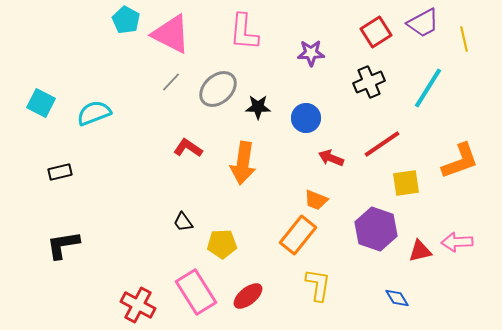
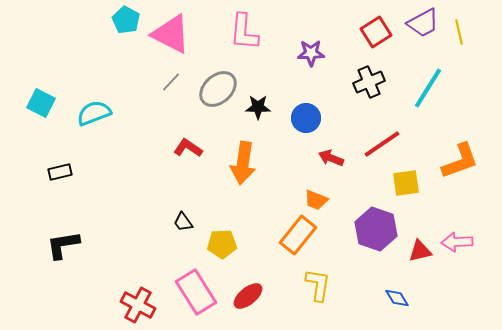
yellow line: moved 5 px left, 7 px up
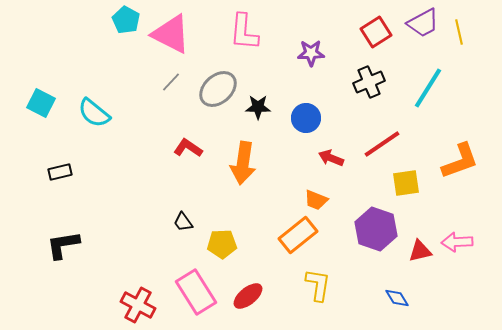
cyan semicircle: rotated 120 degrees counterclockwise
orange rectangle: rotated 12 degrees clockwise
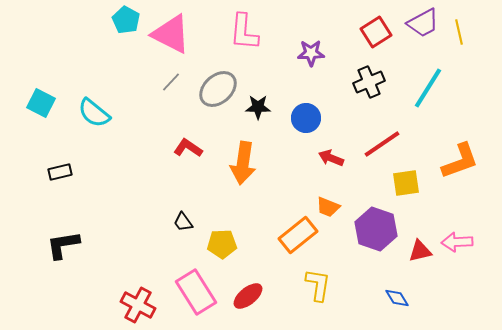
orange trapezoid: moved 12 px right, 7 px down
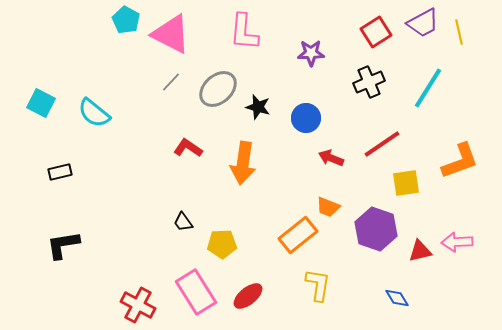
black star: rotated 15 degrees clockwise
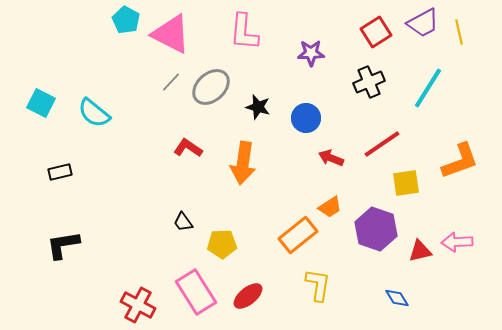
gray ellipse: moved 7 px left, 2 px up
orange trapezoid: moved 2 px right; rotated 55 degrees counterclockwise
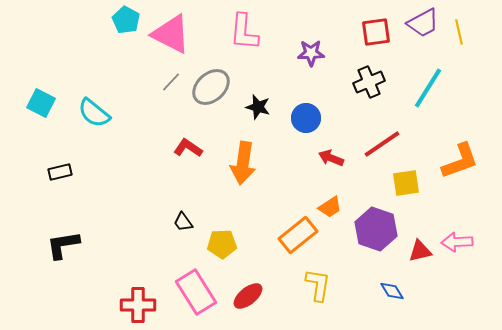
red square: rotated 24 degrees clockwise
blue diamond: moved 5 px left, 7 px up
red cross: rotated 28 degrees counterclockwise
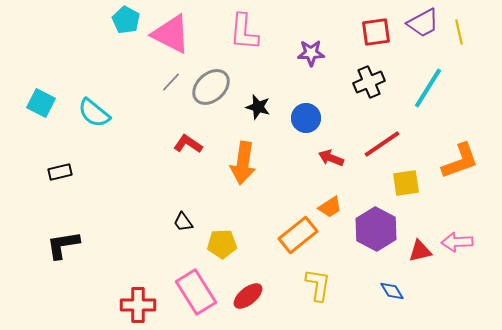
red L-shape: moved 4 px up
purple hexagon: rotated 9 degrees clockwise
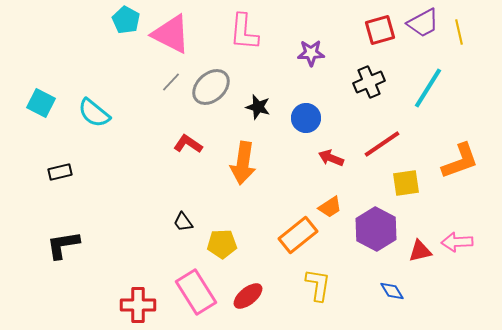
red square: moved 4 px right, 2 px up; rotated 8 degrees counterclockwise
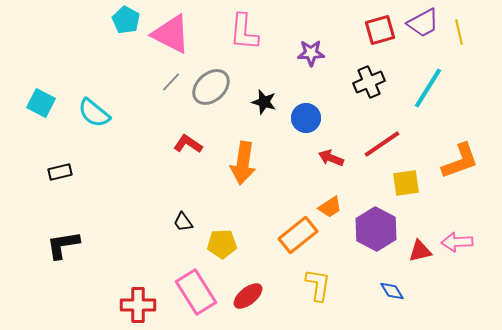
black star: moved 6 px right, 5 px up
